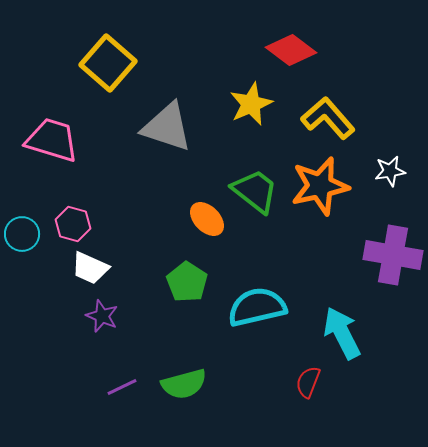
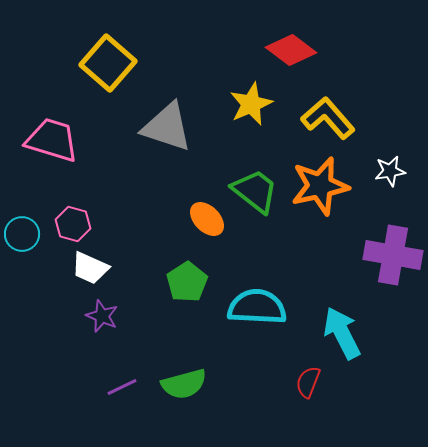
green pentagon: rotated 6 degrees clockwise
cyan semicircle: rotated 16 degrees clockwise
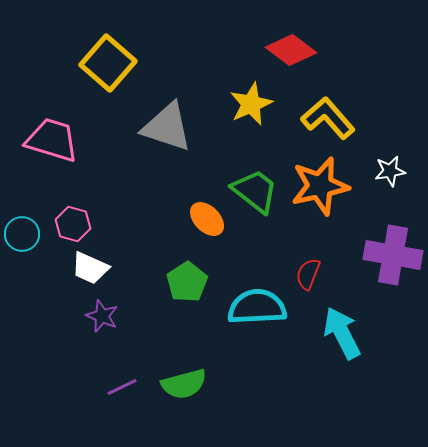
cyan semicircle: rotated 6 degrees counterclockwise
red semicircle: moved 108 px up
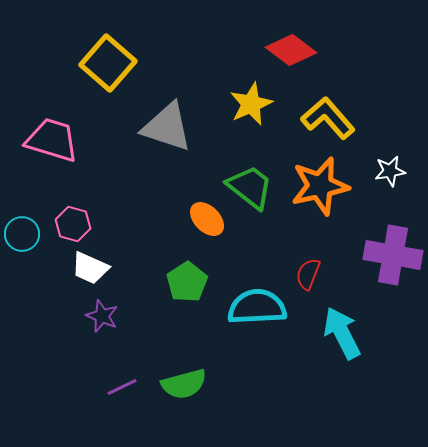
green trapezoid: moved 5 px left, 4 px up
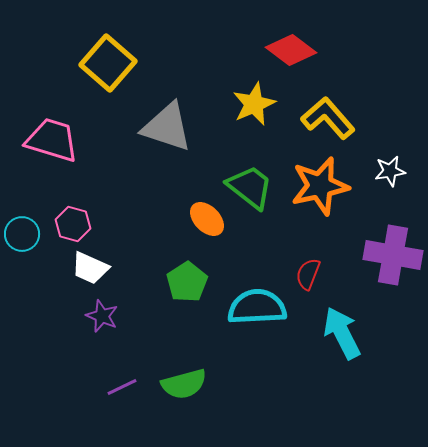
yellow star: moved 3 px right
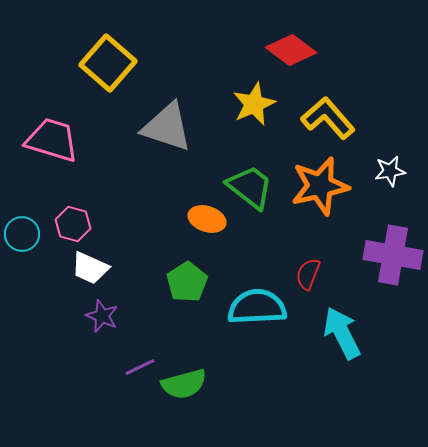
orange ellipse: rotated 27 degrees counterclockwise
purple line: moved 18 px right, 20 px up
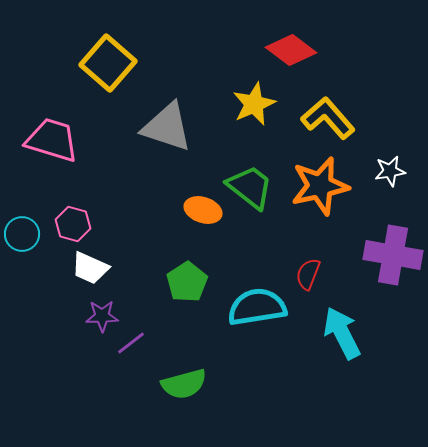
orange ellipse: moved 4 px left, 9 px up
cyan semicircle: rotated 6 degrees counterclockwise
purple star: rotated 24 degrees counterclockwise
purple line: moved 9 px left, 24 px up; rotated 12 degrees counterclockwise
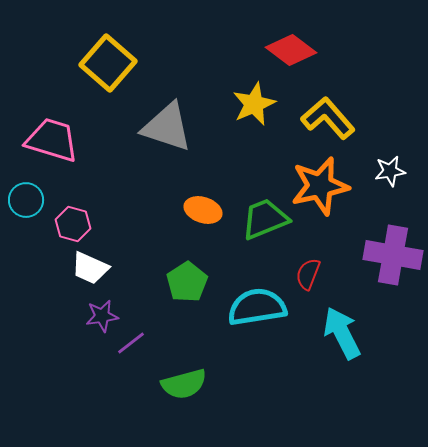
green trapezoid: moved 15 px right, 32 px down; rotated 60 degrees counterclockwise
cyan circle: moved 4 px right, 34 px up
purple star: rotated 8 degrees counterclockwise
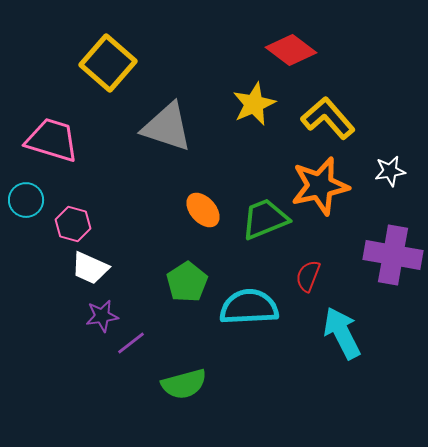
orange ellipse: rotated 30 degrees clockwise
red semicircle: moved 2 px down
cyan semicircle: moved 8 px left; rotated 6 degrees clockwise
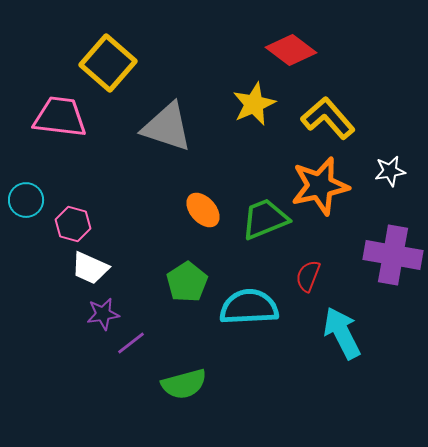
pink trapezoid: moved 8 px right, 23 px up; rotated 10 degrees counterclockwise
purple star: moved 1 px right, 2 px up
